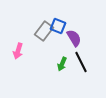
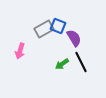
gray rectangle: moved 2 px up; rotated 24 degrees clockwise
pink arrow: moved 2 px right
green arrow: rotated 32 degrees clockwise
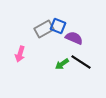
purple semicircle: rotated 36 degrees counterclockwise
pink arrow: moved 3 px down
black line: rotated 30 degrees counterclockwise
